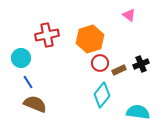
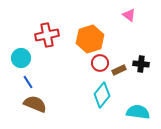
black cross: rotated 28 degrees clockwise
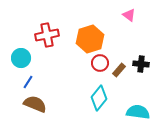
brown rectangle: rotated 24 degrees counterclockwise
blue line: rotated 64 degrees clockwise
cyan diamond: moved 3 px left, 3 px down
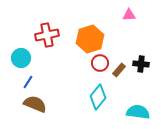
pink triangle: rotated 40 degrees counterclockwise
cyan diamond: moved 1 px left, 1 px up
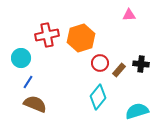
orange hexagon: moved 9 px left, 1 px up
cyan semicircle: moved 1 px left, 1 px up; rotated 25 degrees counterclockwise
